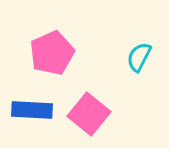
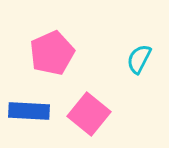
cyan semicircle: moved 2 px down
blue rectangle: moved 3 px left, 1 px down
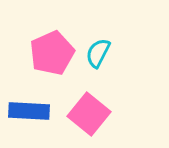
cyan semicircle: moved 41 px left, 6 px up
